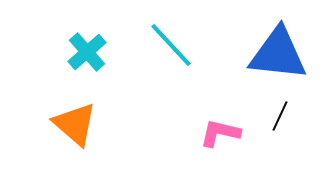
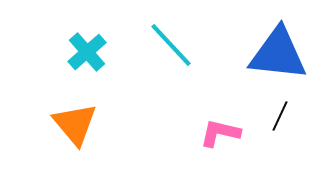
orange triangle: rotated 9 degrees clockwise
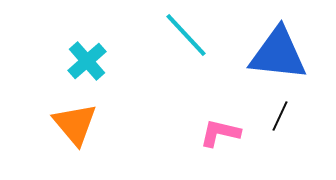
cyan line: moved 15 px right, 10 px up
cyan cross: moved 9 px down
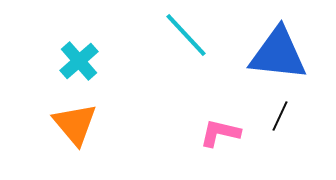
cyan cross: moved 8 px left
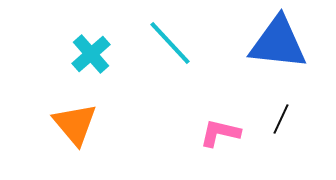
cyan line: moved 16 px left, 8 px down
blue triangle: moved 11 px up
cyan cross: moved 12 px right, 7 px up
black line: moved 1 px right, 3 px down
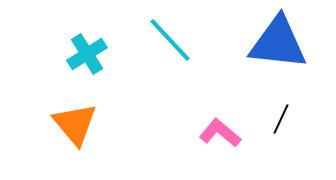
cyan line: moved 3 px up
cyan cross: moved 4 px left; rotated 9 degrees clockwise
pink L-shape: rotated 27 degrees clockwise
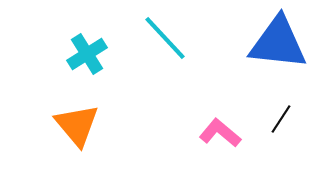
cyan line: moved 5 px left, 2 px up
black line: rotated 8 degrees clockwise
orange triangle: moved 2 px right, 1 px down
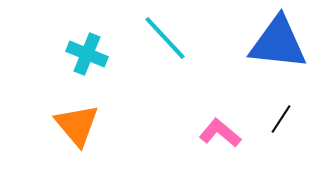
cyan cross: rotated 36 degrees counterclockwise
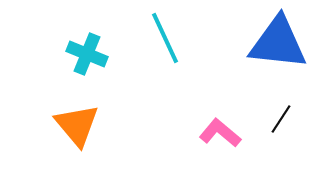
cyan line: rotated 18 degrees clockwise
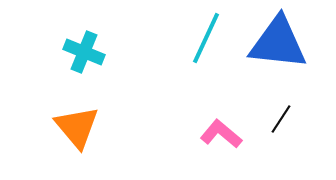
cyan line: moved 41 px right; rotated 50 degrees clockwise
cyan cross: moved 3 px left, 2 px up
orange triangle: moved 2 px down
pink L-shape: moved 1 px right, 1 px down
